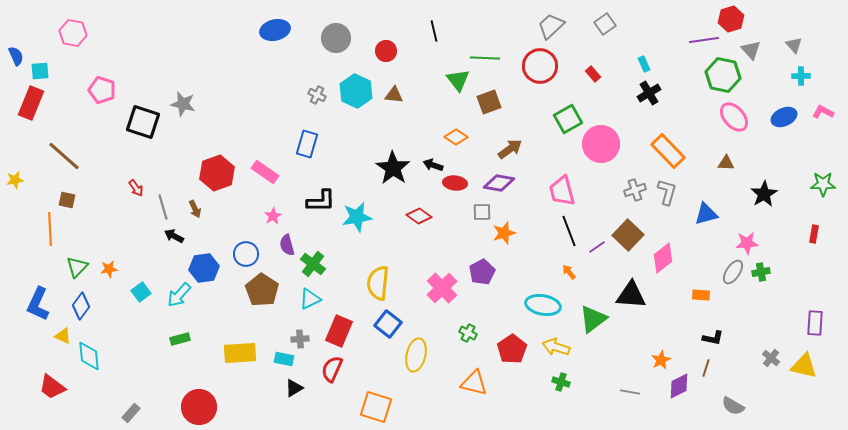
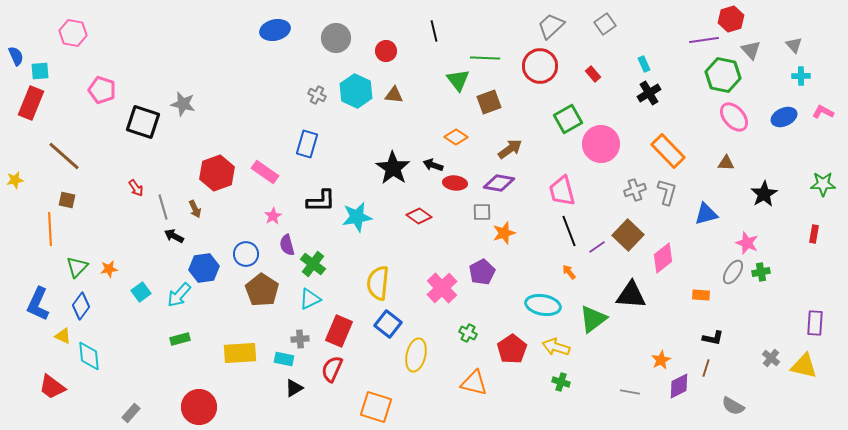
pink star at (747, 243): rotated 25 degrees clockwise
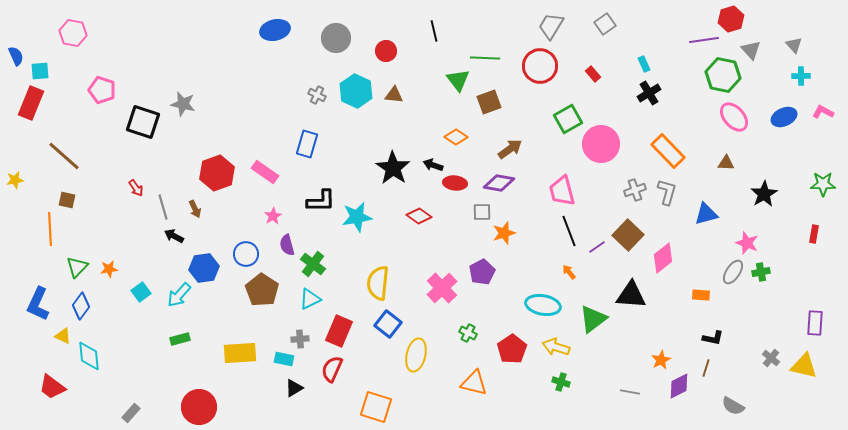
gray trapezoid at (551, 26): rotated 16 degrees counterclockwise
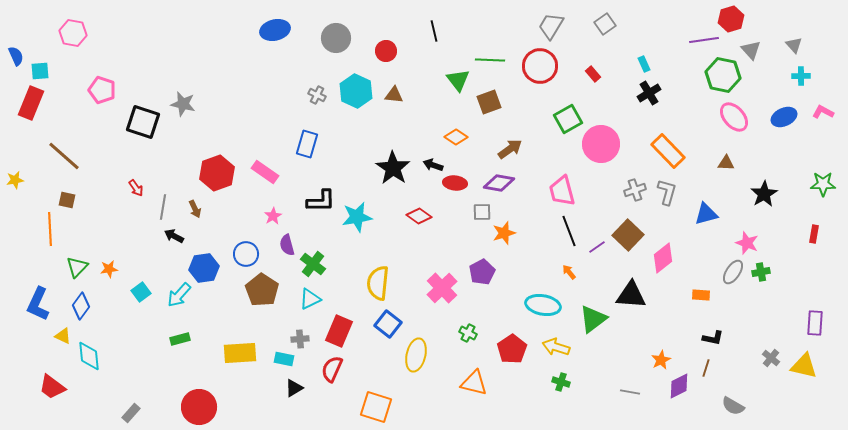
green line at (485, 58): moved 5 px right, 2 px down
gray line at (163, 207): rotated 25 degrees clockwise
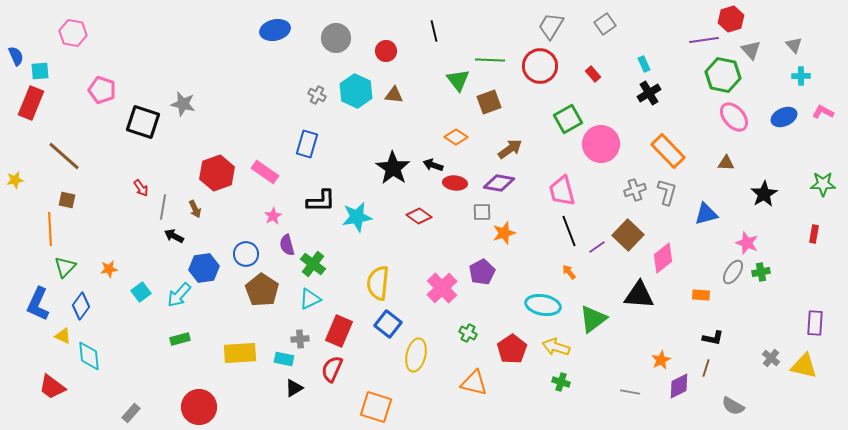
red arrow at (136, 188): moved 5 px right
green triangle at (77, 267): moved 12 px left
black triangle at (631, 295): moved 8 px right
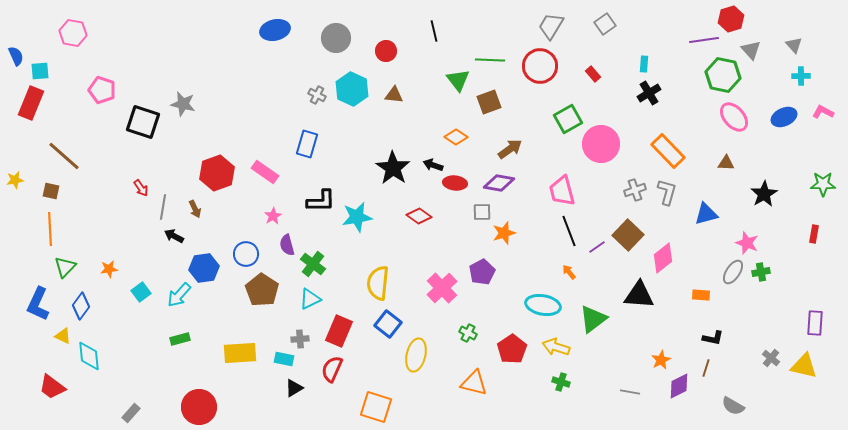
cyan rectangle at (644, 64): rotated 28 degrees clockwise
cyan hexagon at (356, 91): moved 4 px left, 2 px up
brown square at (67, 200): moved 16 px left, 9 px up
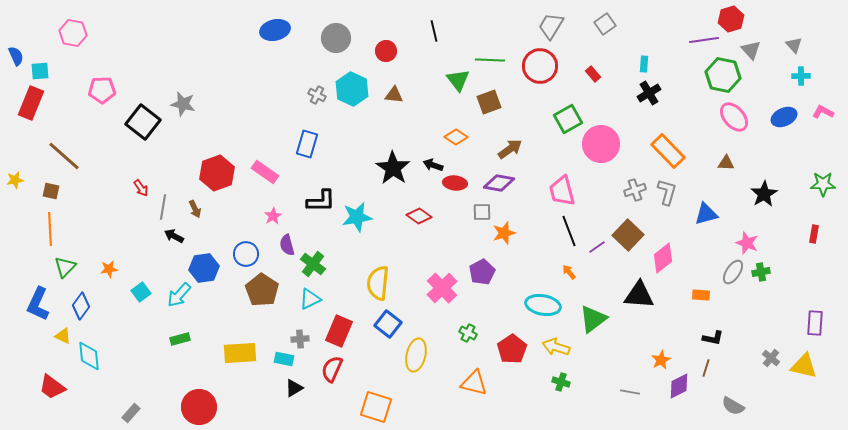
pink pentagon at (102, 90): rotated 20 degrees counterclockwise
black square at (143, 122): rotated 20 degrees clockwise
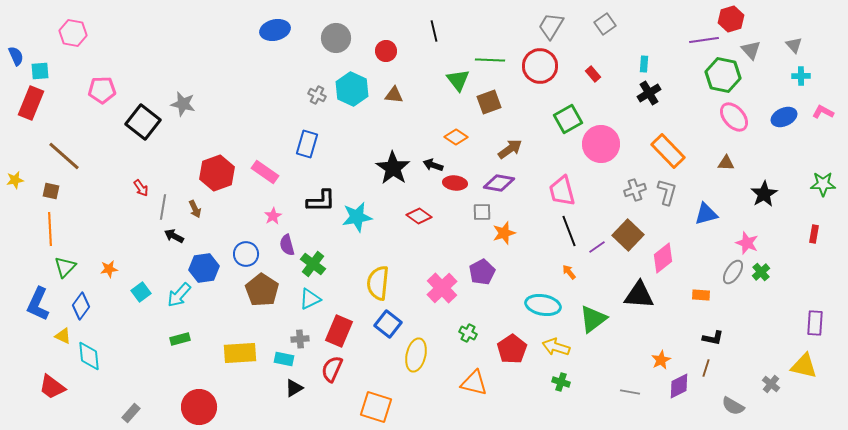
green cross at (761, 272): rotated 30 degrees counterclockwise
gray cross at (771, 358): moved 26 px down
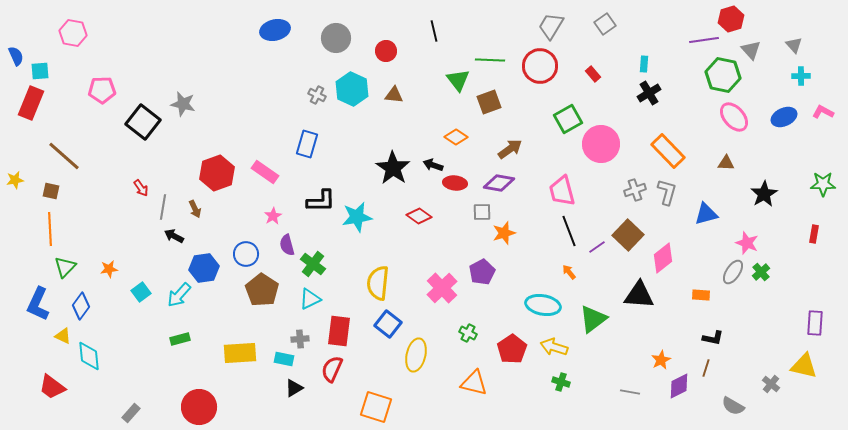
red rectangle at (339, 331): rotated 16 degrees counterclockwise
yellow arrow at (556, 347): moved 2 px left
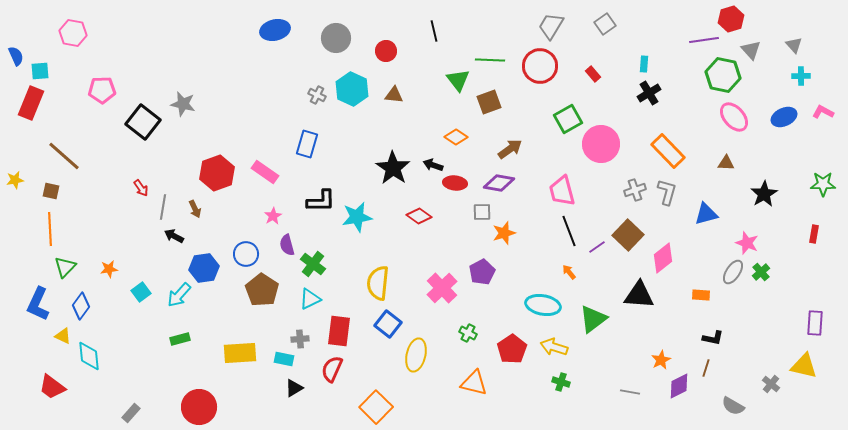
orange square at (376, 407): rotated 28 degrees clockwise
